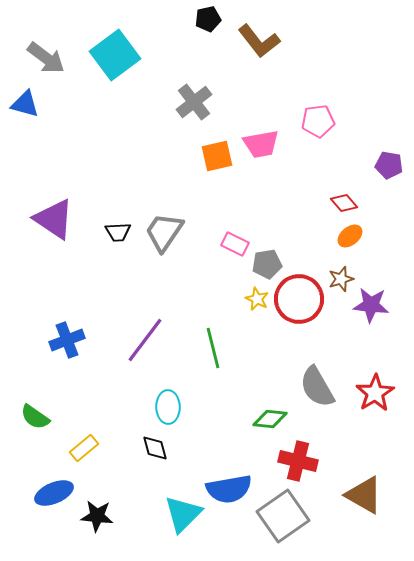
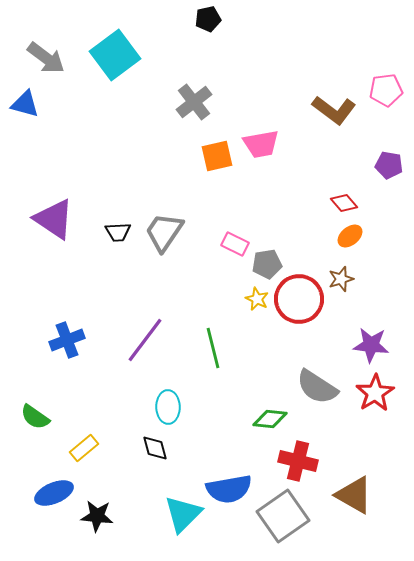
brown L-shape: moved 75 px right, 69 px down; rotated 15 degrees counterclockwise
pink pentagon: moved 68 px right, 31 px up
purple star: moved 40 px down
gray semicircle: rotated 27 degrees counterclockwise
brown triangle: moved 10 px left
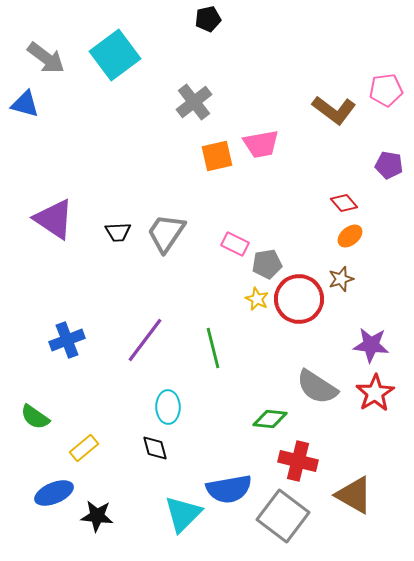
gray trapezoid: moved 2 px right, 1 px down
gray square: rotated 18 degrees counterclockwise
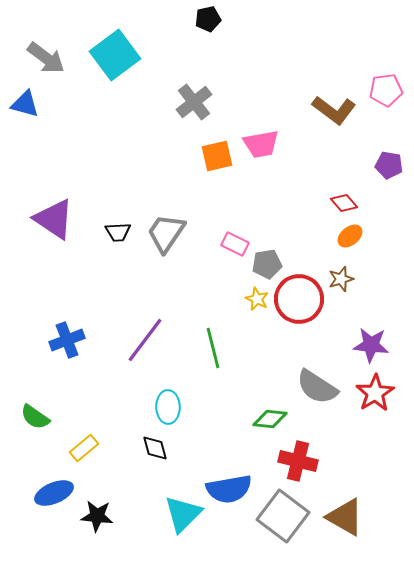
brown triangle: moved 9 px left, 22 px down
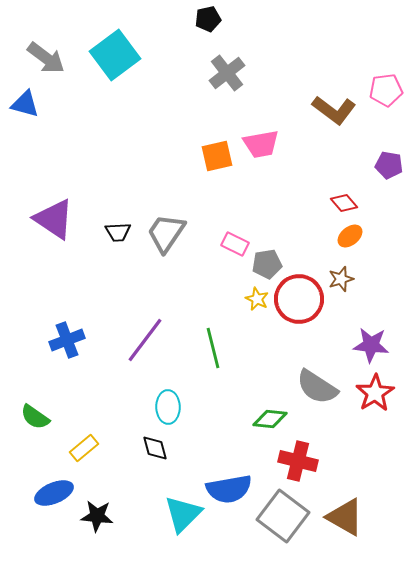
gray cross: moved 33 px right, 29 px up
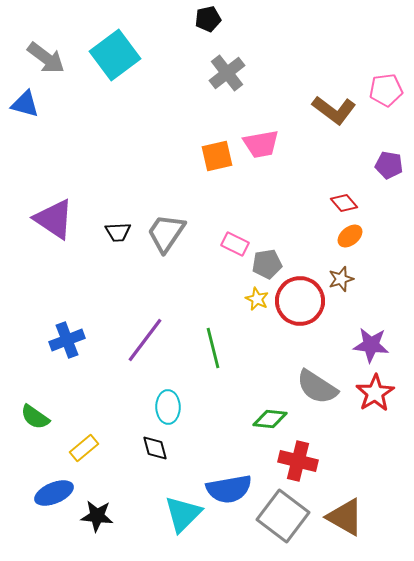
red circle: moved 1 px right, 2 px down
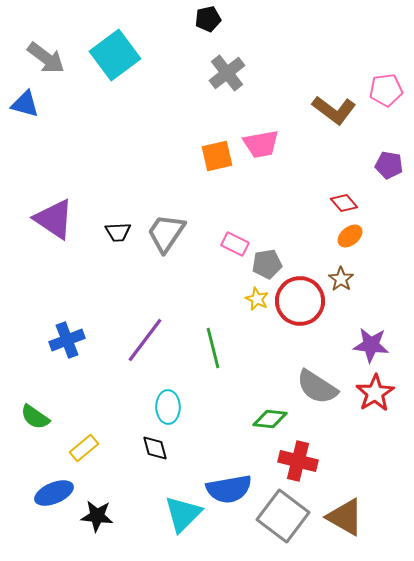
brown star: rotated 20 degrees counterclockwise
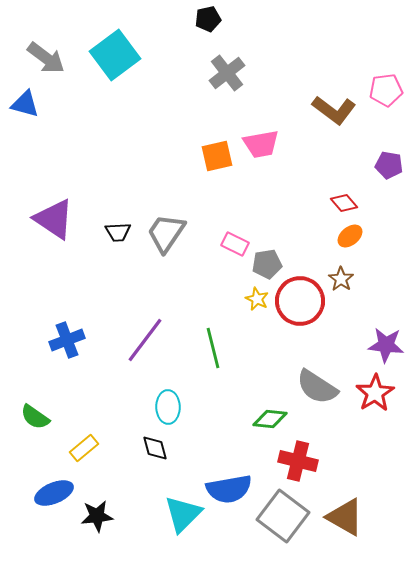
purple star: moved 15 px right
black star: rotated 12 degrees counterclockwise
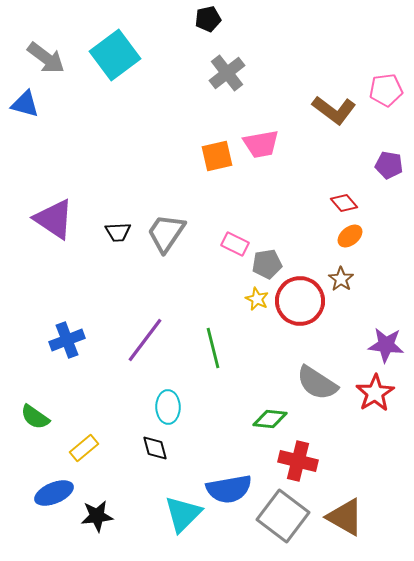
gray semicircle: moved 4 px up
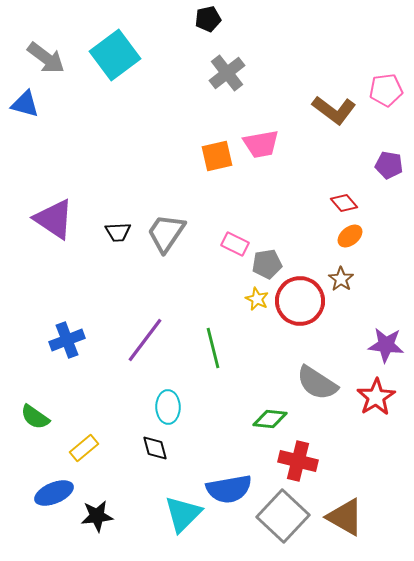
red star: moved 1 px right, 4 px down
gray square: rotated 6 degrees clockwise
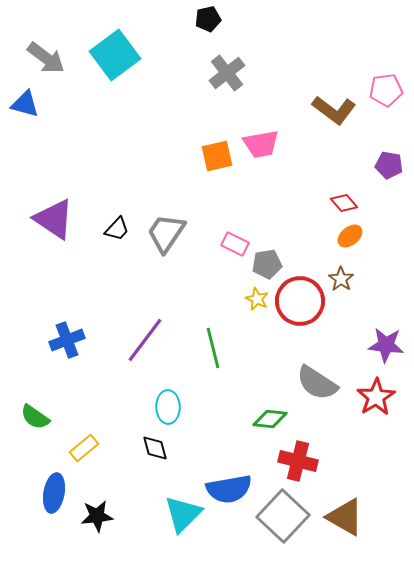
black trapezoid: moved 1 px left, 3 px up; rotated 44 degrees counterclockwise
blue ellipse: rotated 57 degrees counterclockwise
